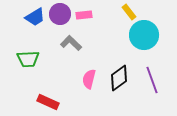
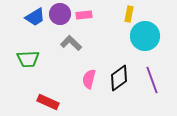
yellow rectangle: moved 2 px down; rotated 49 degrees clockwise
cyan circle: moved 1 px right, 1 px down
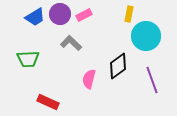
pink rectangle: rotated 21 degrees counterclockwise
cyan circle: moved 1 px right
black diamond: moved 1 px left, 12 px up
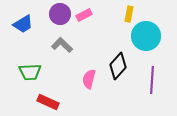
blue trapezoid: moved 12 px left, 7 px down
gray L-shape: moved 9 px left, 2 px down
green trapezoid: moved 2 px right, 13 px down
black diamond: rotated 12 degrees counterclockwise
purple line: rotated 24 degrees clockwise
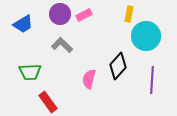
red rectangle: rotated 30 degrees clockwise
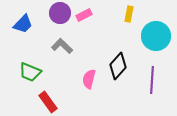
purple circle: moved 1 px up
blue trapezoid: rotated 15 degrees counterclockwise
cyan circle: moved 10 px right
gray L-shape: moved 1 px down
green trapezoid: rotated 25 degrees clockwise
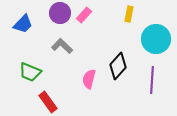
pink rectangle: rotated 21 degrees counterclockwise
cyan circle: moved 3 px down
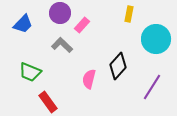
pink rectangle: moved 2 px left, 10 px down
gray L-shape: moved 1 px up
purple line: moved 7 px down; rotated 28 degrees clockwise
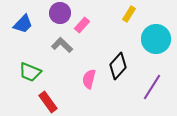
yellow rectangle: rotated 21 degrees clockwise
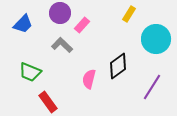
black diamond: rotated 12 degrees clockwise
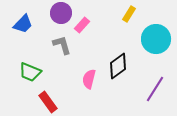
purple circle: moved 1 px right
gray L-shape: rotated 30 degrees clockwise
purple line: moved 3 px right, 2 px down
